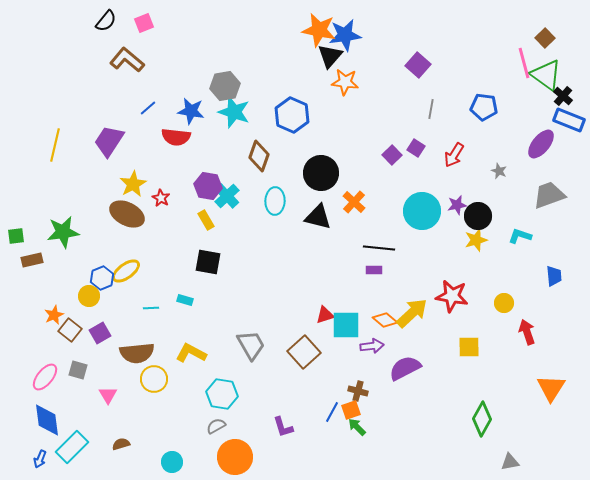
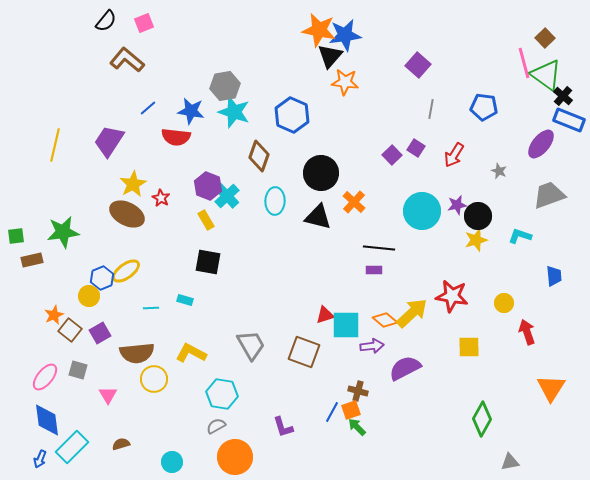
purple hexagon at (208, 186): rotated 12 degrees clockwise
brown square at (304, 352): rotated 28 degrees counterclockwise
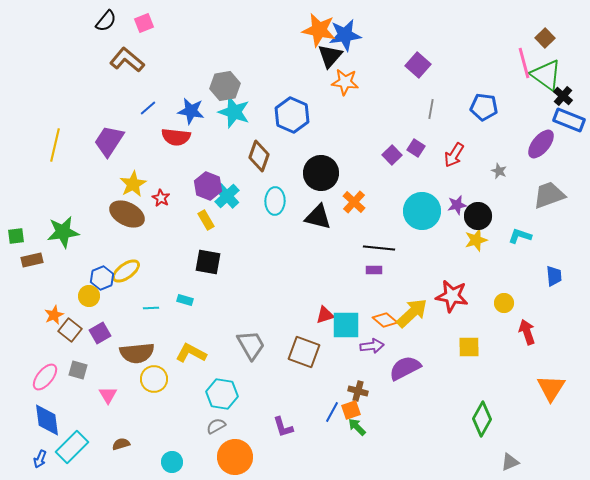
gray triangle at (510, 462): rotated 12 degrees counterclockwise
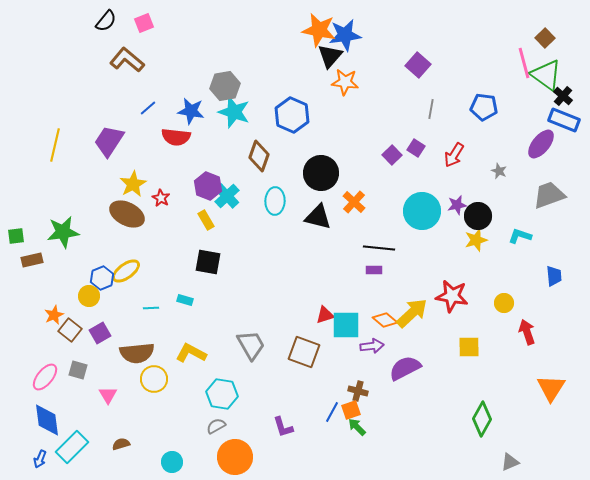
blue rectangle at (569, 120): moved 5 px left
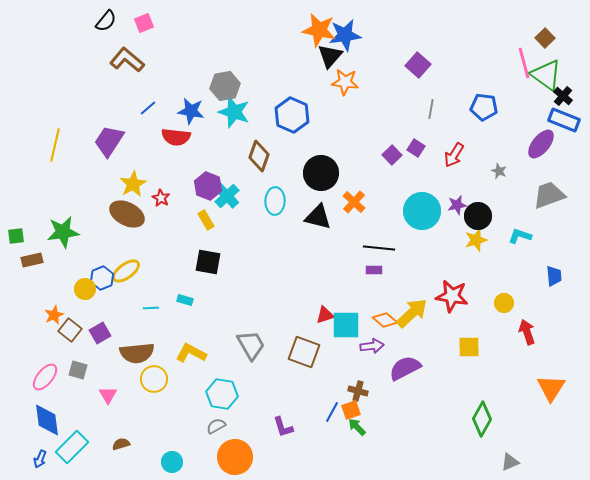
yellow circle at (89, 296): moved 4 px left, 7 px up
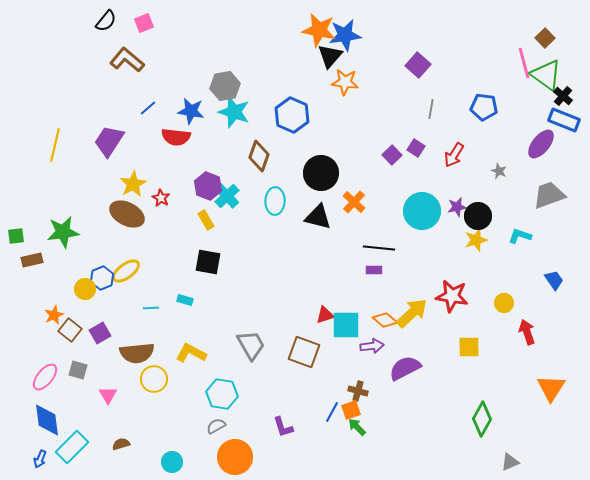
purple star at (457, 205): moved 2 px down
blue trapezoid at (554, 276): moved 4 px down; rotated 30 degrees counterclockwise
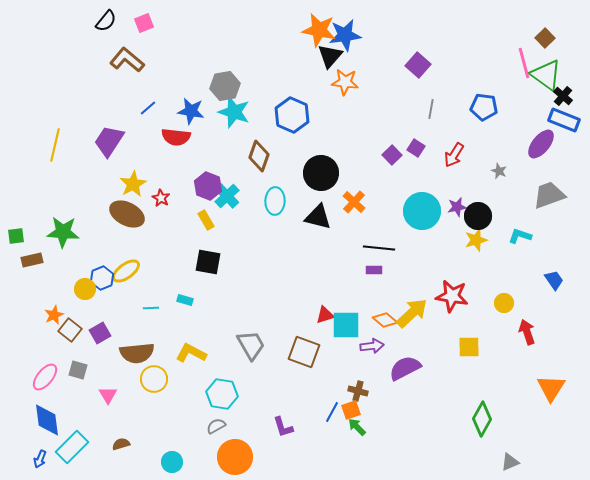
green star at (63, 232): rotated 12 degrees clockwise
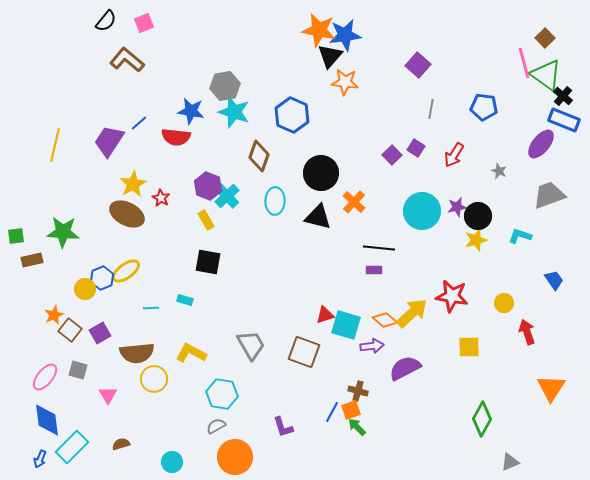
blue line at (148, 108): moved 9 px left, 15 px down
cyan square at (346, 325): rotated 16 degrees clockwise
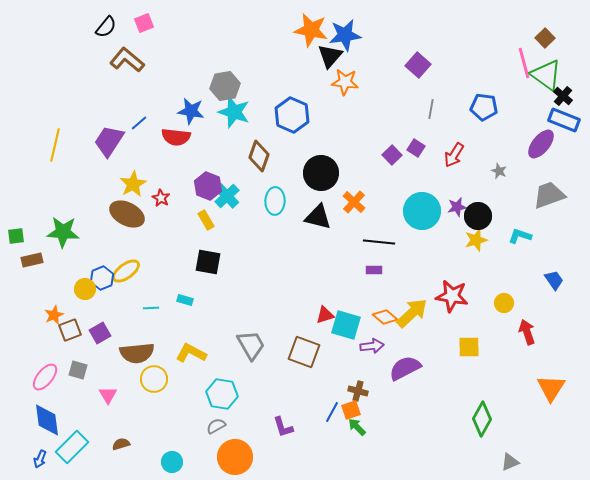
black semicircle at (106, 21): moved 6 px down
orange star at (319, 30): moved 8 px left
black line at (379, 248): moved 6 px up
orange diamond at (385, 320): moved 3 px up
brown square at (70, 330): rotated 30 degrees clockwise
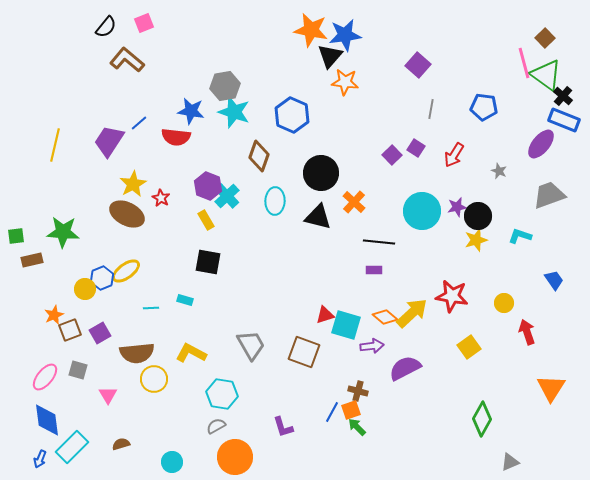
yellow square at (469, 347): rotated 35 degrees counterclockwise
